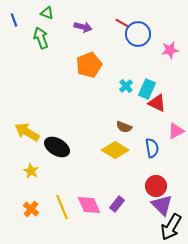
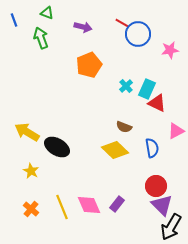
yellow diamond: rotated 12 degrees clockwise
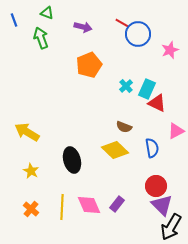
pink star: rotated 12 degrees counterclockwise
black ellipse: moved 15 px right, 13 px down; rotated 45 degrees clockwise
yellow line: rotated 25 degrees clockwise
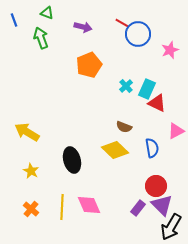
purple rectangle: moved 21 px right, 4 px down
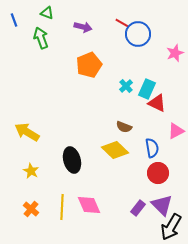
pink star: moved 5 px right, 3 px down
red circle: moved 2 px right, 13 px up
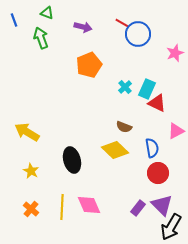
cyan cross: moved 1 px left, 1 px down
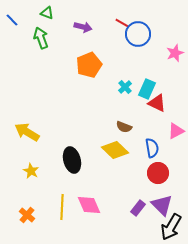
blue line: moved 2 px left; rotated 24 degrees counterclockwise
orange cross: moved 4 px left, 6 px down
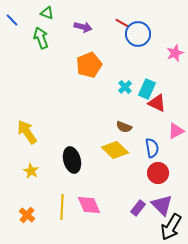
yellow arrow: rotated 25 degrees clockwise
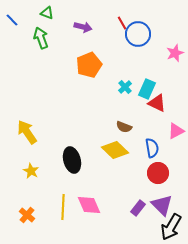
red line: rotated 32 degrees clockwise
yellow line: moved 1 px right
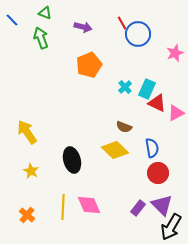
green triangle: moved 2 px left
pink triangle: moved 18 px up
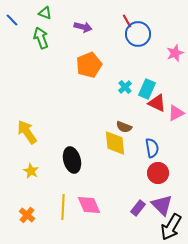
red line: moved 5 px right, 2 px up
yellow diamond: moved 7 px up; rotated 40 degrees clockwise
